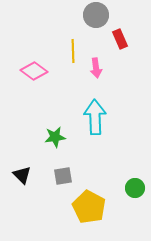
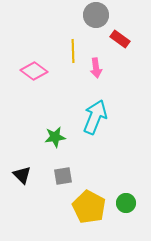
red rectangle: rotated 30 degrees counterclockwise
cyan arrow: rotated 24 degrees clockwise
green circle: moved 9 px left, 15 px down
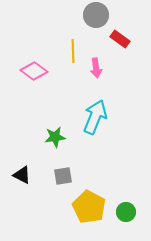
black triangle: rotated 18 degrees counterclockwise
green circle: moved 9 px down
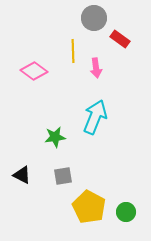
gray circle: moved 2 px left, 3 px down
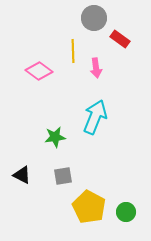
pink diamond: moved 5 px right
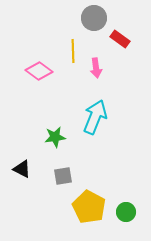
black triangle: moved 6 px up
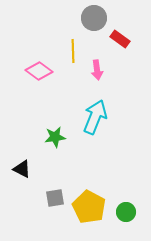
pink arrow: moved 1 px right, 2 px down
gray square: moved 8 px left, 22 px down
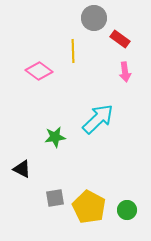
pink arrow: moved 28 px right, 2 px down
cyan arrow: moved 3 px right, 2 px down; rotated 24 degrees clockwise
green circle: moved 1 px right, 2 px up
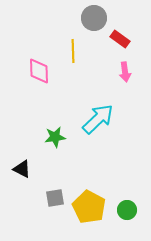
pink diamond: rotated 52 degrees clockwise
